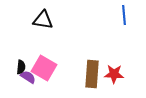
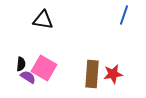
blue line: rotated 24 degrees clockwise
black semicircle: moved 3 px up
red star: moved 1 px left; rotated 12 degrees counterclockwise
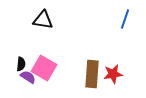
blue line: moved 1 px right, 4 px down
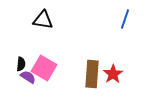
red star: rotated 24 degrees counterclockwise
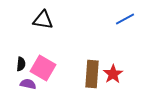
blue line: rotated 42 degrees clockwise
pink square: moved 1 px left
purple semicircle: moved 7 px down; rotated 21 degrees counterclockwise
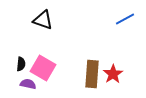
black triangle: rotated 10 degrees clockwise
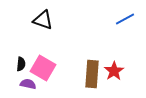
red star: moved 1 px right, 3 px up
